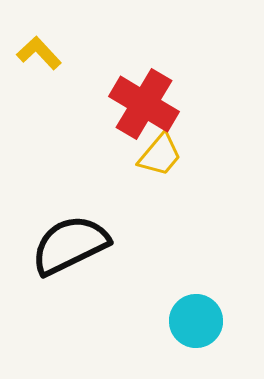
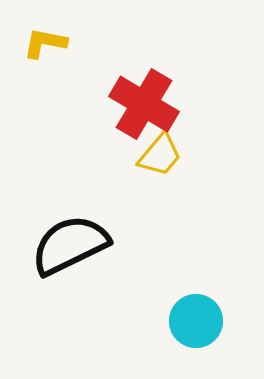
yellow L-shape: moved 6 px right, 10 px up; rotated 36 degrees counterclockwise
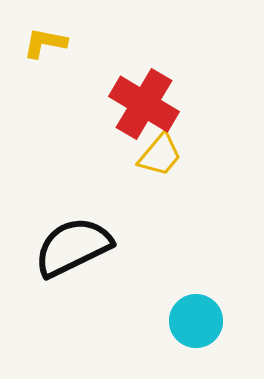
black semicircle: moved 3 px right, 2 px down
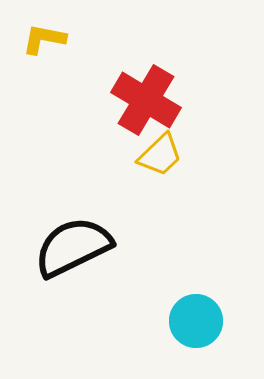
yellow L-shape: moved 1 px left, 4 px up
red cross: moved 2 px right, 4 px up
yellow trapezoid: rotated 6 degrees clockwise
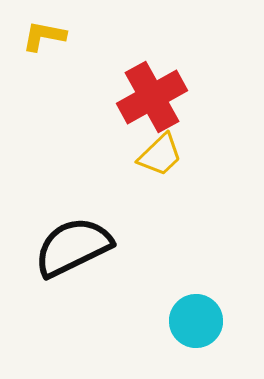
yellow L-shape: moved 3 px up
red cross: moved 6 px right, 3 px up; rotated 30 degrees clockwise
